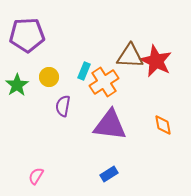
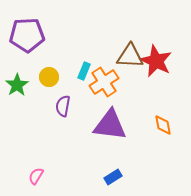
blue rectangle: moved 4 px right, 3 px down
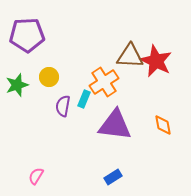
cyan rectangle: moved 28 px down
green star: rotated 15 degrees clockwise
purple triangle: moved 5 px right
